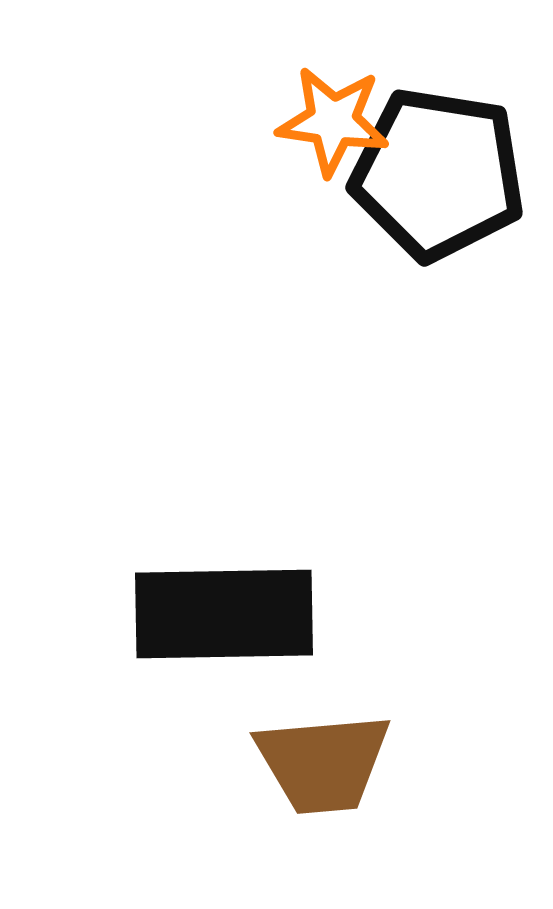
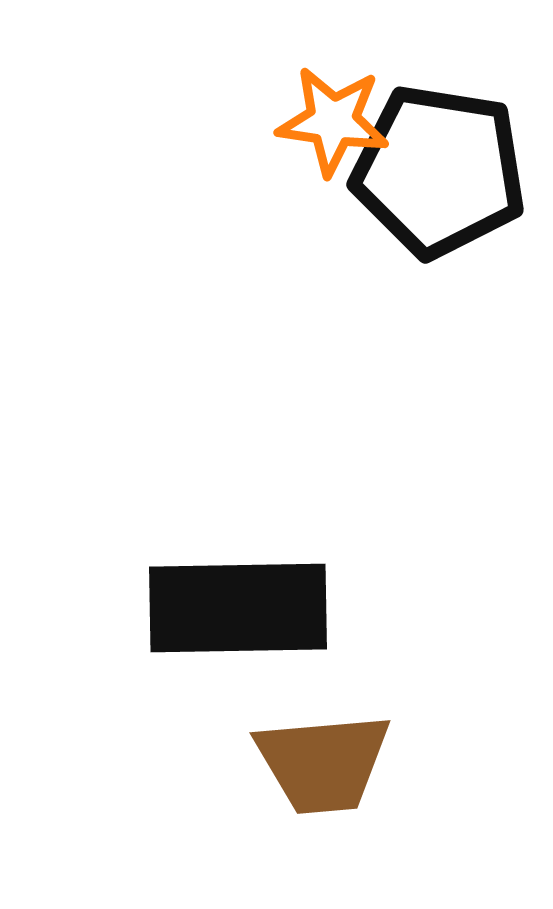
black pentagon: moved 1 px right, 3 px up
black rectangle: moved 14 px right, 6 px up
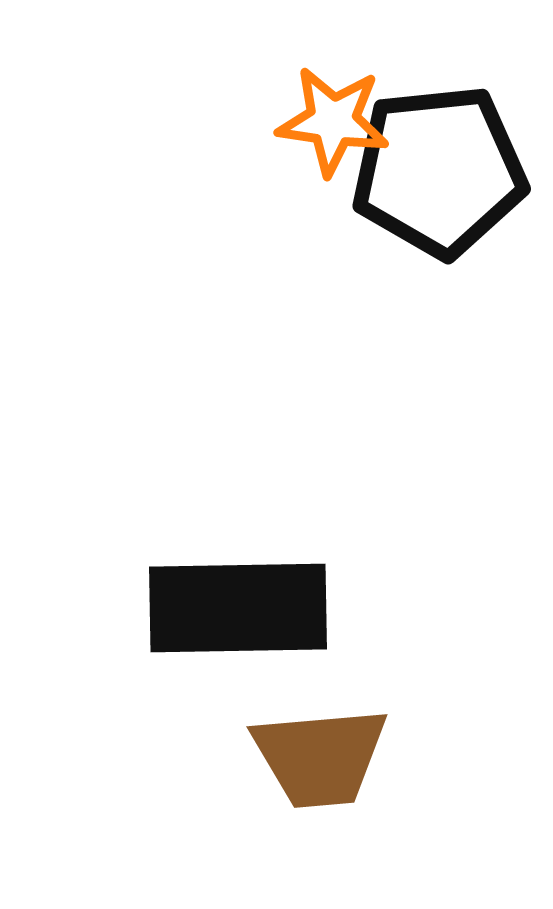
black pentagon: rotated 15 degrees counterclockwise
brown trapezoid: moved 3 px left, 6 px up
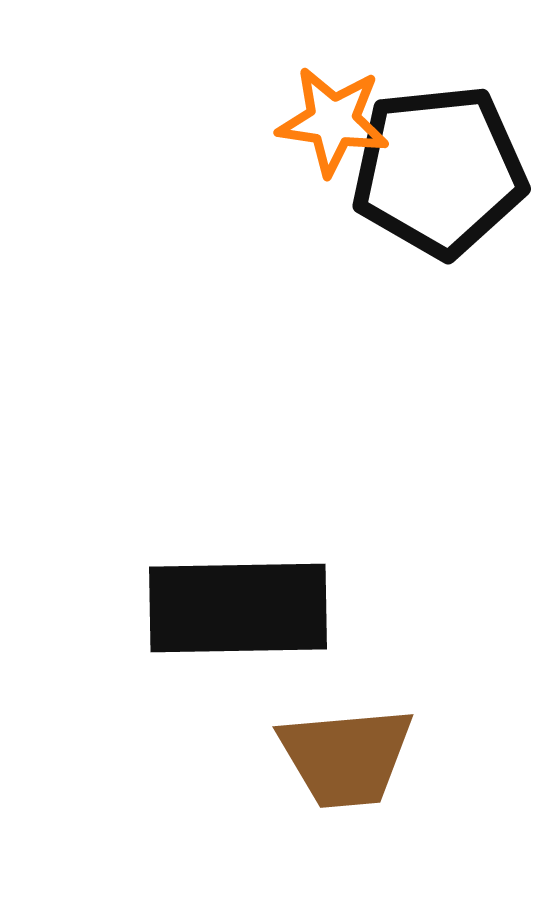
brown trapezoid: moved 26 px right
